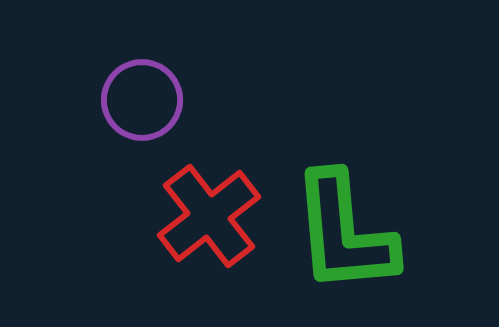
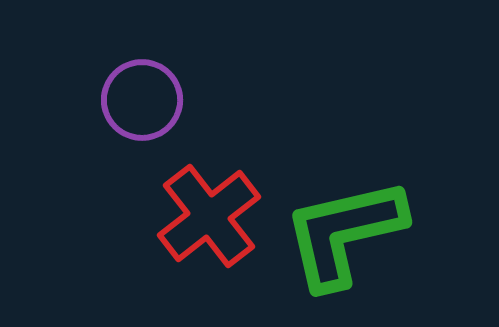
green L-shape: rotated 82 degrees clockwise
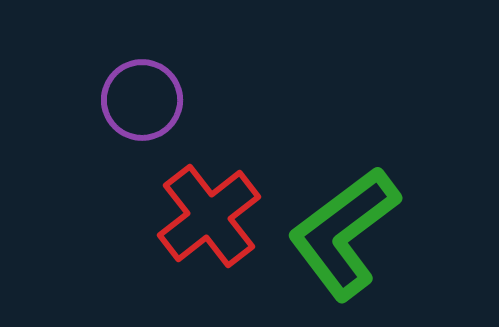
green L-shape: rotated 24 degrees counterclockwise
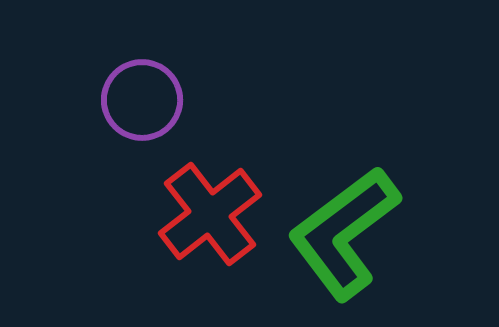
red cross: moved 1 px right, 2 px up
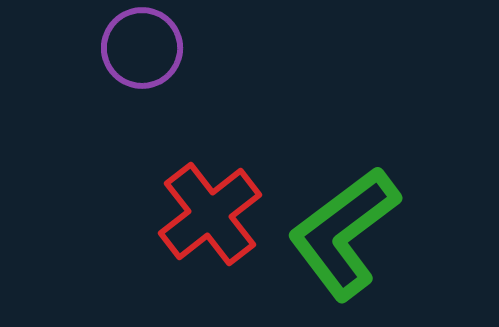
purple circle: moved 52 px up
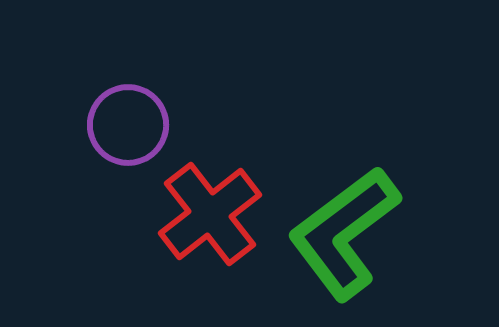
purple circle: moved 14 px left, 77 px down
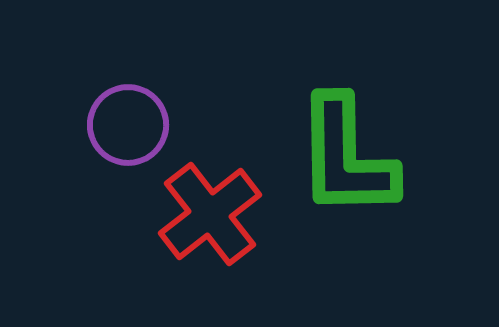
green L-shape: moved 2 px right, 76 px up; rotated 54 degrees counterclockwise
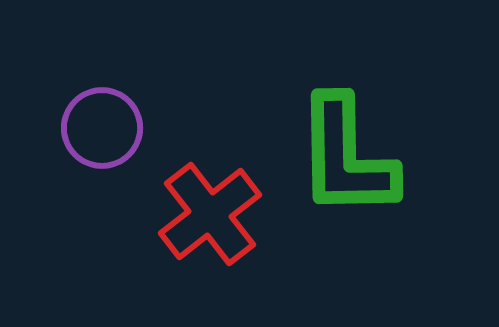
purple circle: moved 26 px left, 3 px down
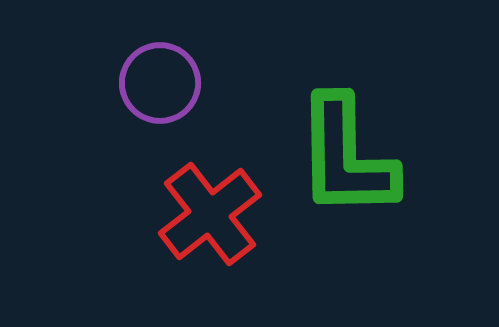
purple circle: moved 58 px right, 45 px up
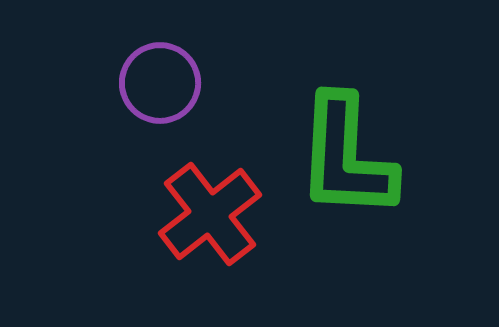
green L-shape: rotated 4 degrees clockwise
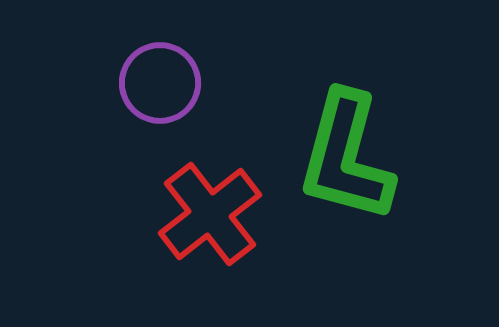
green L-shape: rotated 12 degrees clockwise
